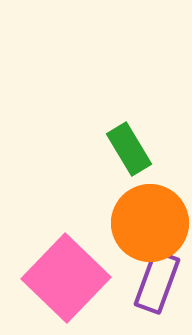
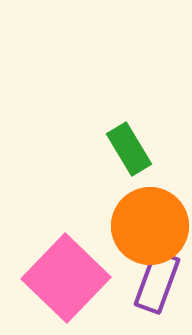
orange circle: moved 3 px down
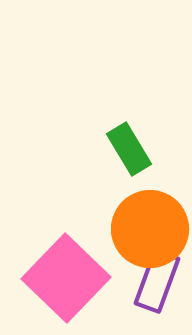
orange circle: moved 3 px down
purple rectangle: moved 1 px up
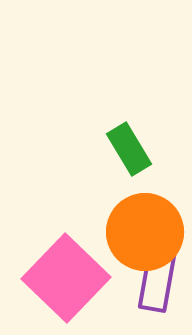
orange circle: moved 5 px left, 3 px down
purple rectangle: rotated 10 degrees counterclockwise
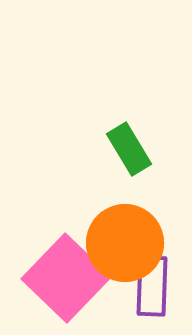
orange circle: moved 20 px left, 11 px down
purple rectangle: moved 5 px left, 5 px down; rotated 8 degrees counterclockwise
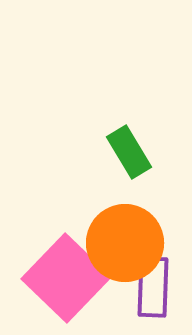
green rectangle: moved 3 px down
purple rectangle: moved 1 px right, 1 px down
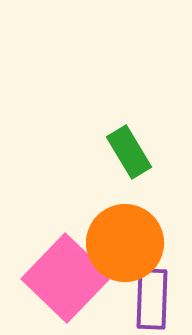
purple rectangle: moved 1 px left, 12 px down
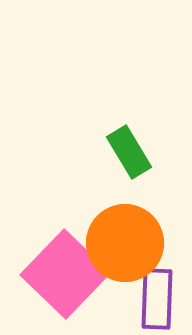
pink square: moved 1 px left, 4 px up
purple rectangle: moved 5 px right
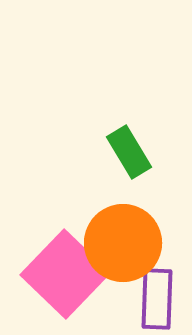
orange circle: moved 2 px left
